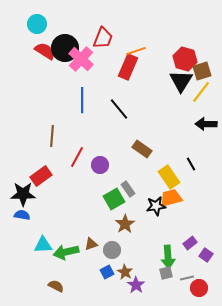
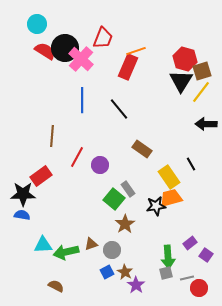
green square at (114, 199): rotated 20 degrees counterclockwise
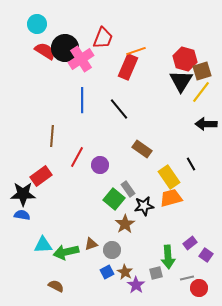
pink cross at (81, 59): rotated 15 degrees clockwise
black star at (156, 206): moved 12 px left
gray square at (166, 273): moved 10 px left
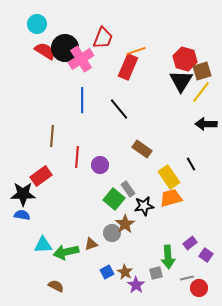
red line at (77, 157): rotated 25 degrees counterclockwise
gray circle at (112, 250): moved 17 px up
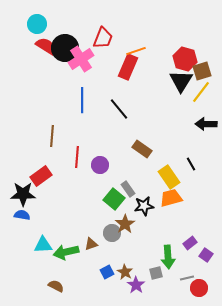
red semicircle at (45, 51): moved 1 px right, 5 px up
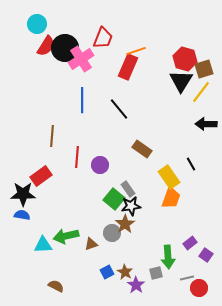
red semicircle at (46, 46): rotated 90 degrees clockwise
brown square at (202, 71): moved 2 px right, 2 px up
orange trapezoid at (171, 198): rotated 125 degrees clockwise
black star at (144, 206): moved 13 px left
green arrow at (66, 252): moved 16 px up
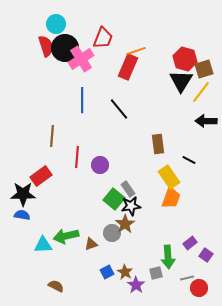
cyan circle at (37, 24): moved 19 px right
red semicircle at (46, 46): rotated 50 degrees counterclockwise
black arrow at (206, 124): moved 3 px up
brown rectangle at (142, 149): moved 16 px right, 5 px up; rotated 48 degrees clockwise
black line at (191, 164): moved 2 px left, 4 px up; rotated 32 degrees counterclockwise
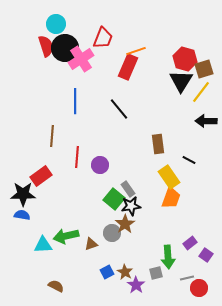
blue line at (82, 100): moved 7 px left, 1 px down
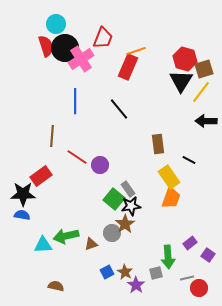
red line at (77, 157): rotated 60 degrees counterclockwise
purple square at (206, 255): moved 2 px right
brown semicircle at (56, 286): rotated 14 degrees counterclockwise
